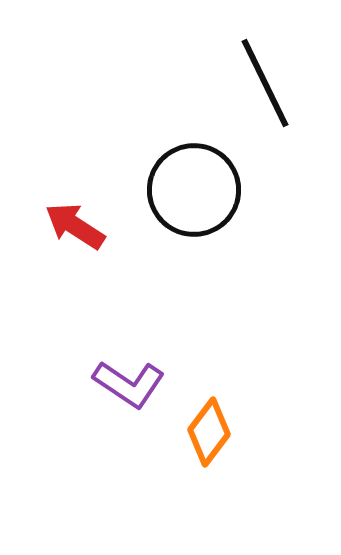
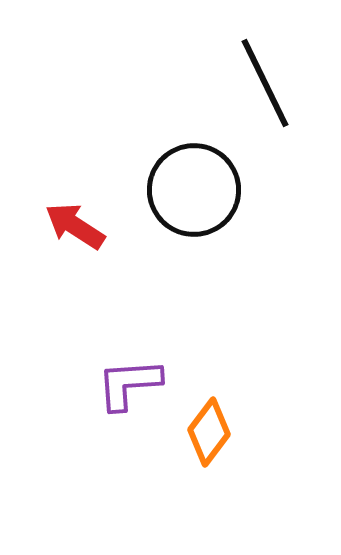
purple L-shape: rotated 142 degrees clockwise
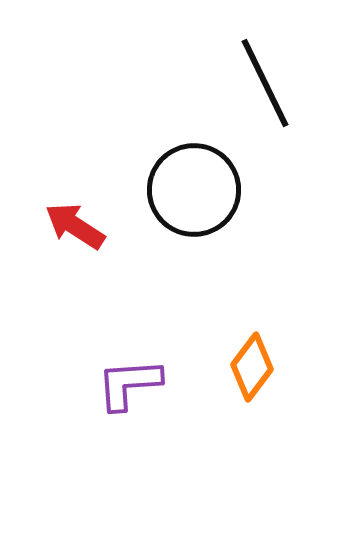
orange diamond: moved 43 px right, 65 px up
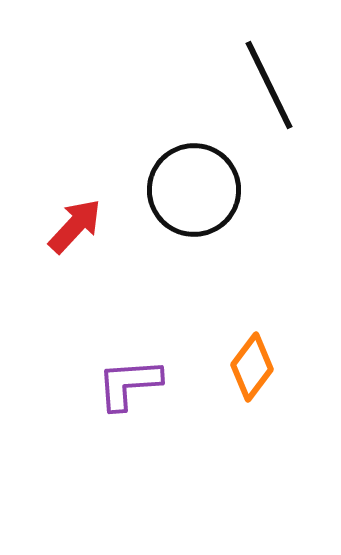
black line: moved 4 px right, 2 px down
red arrow: rotated 100 degrees clockwise
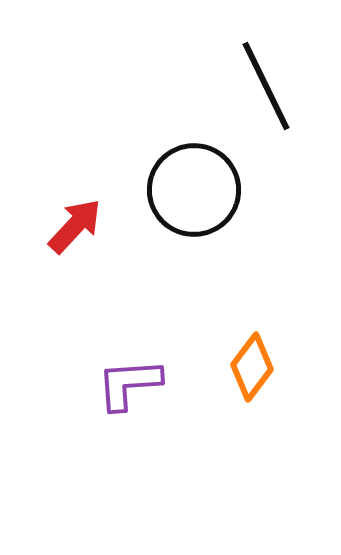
black line: moved 3 px left, 1 px down
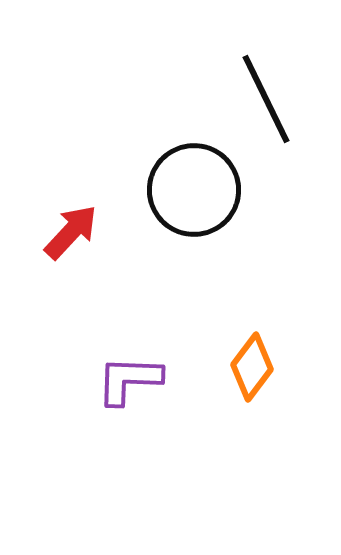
black line: moved 13 px down
red arrow: moved 4 px left, 6 px down
purple L-shape: moved 4 px up; rotated 6 degrees clockwise
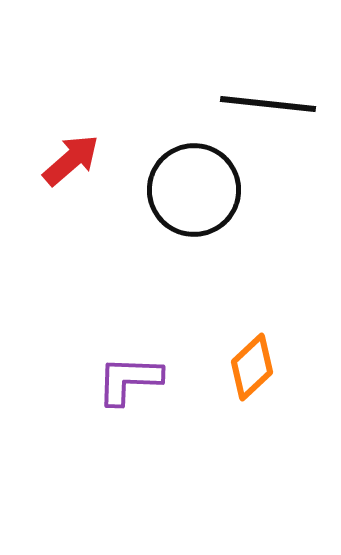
black line: moved 2 px right, 5 px down; rotated 58 degrees counterclockwise
red arrow: moved 72 px up; rotated 6 degrees clockwise
orange diamond: rotated 10 degrees clockwise
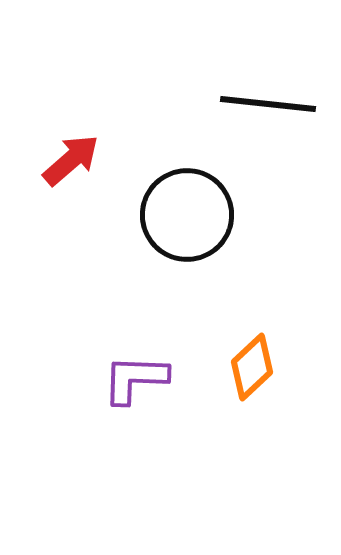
black circle: moved 7 px left, 25 px down
purple L-shape: moved 6 px right, 1 px up
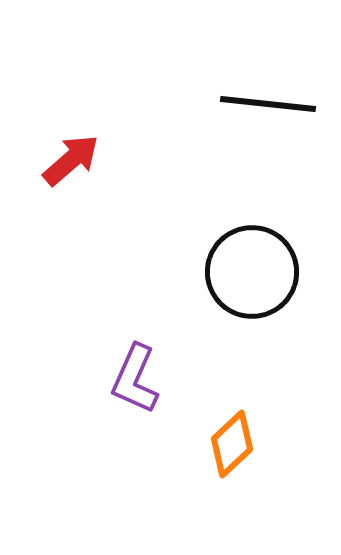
black circle: moved 65 px right, 57 px down
orange diamond: moved 20 px left, 77 px down
purple L-shape: rotated 68 degrees counterclockwise
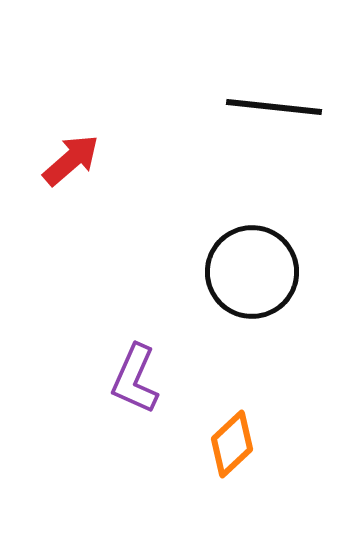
black line: moved 6 px right, 3 px down
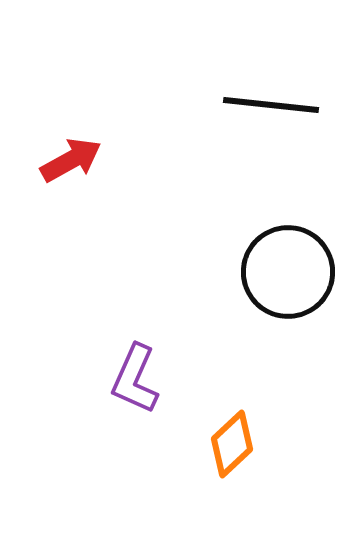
black line: moved 3 px left, 2 px up
red arrow: rotated 12 degrees clockwise
black circle: moved 36 px right
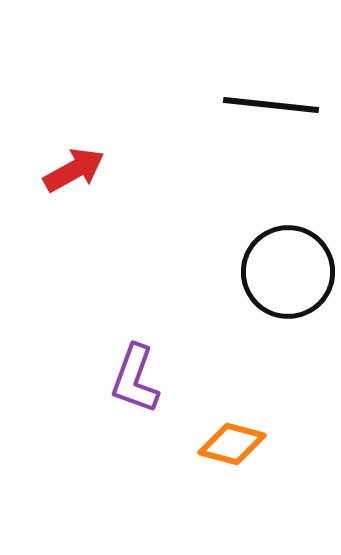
red arrow: moved 3 px right, 10 px down
purple L-shape: rotated 4 degrees counterclockwise
orange diamond: rotated 58 degrees clockwise
